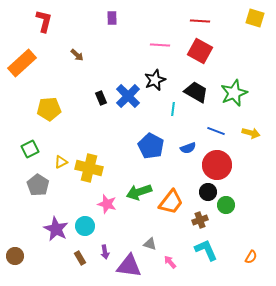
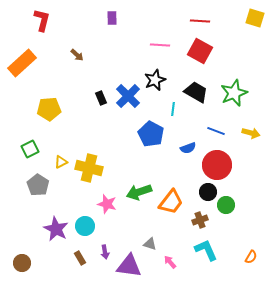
red L-shape: moved 2 px left, 1 px up
blue pentagon: moved 12 px up
brown circle: moved 7 px right, 7 px down
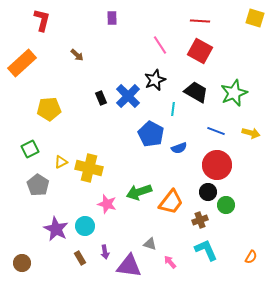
pink line: rotated 54 degrees clockwise
blue semicircle: moved 9 px left
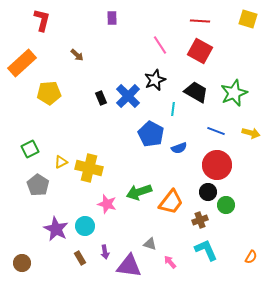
yellow square: moved 7 px left, 1 px down
yellow pentagon: moved 16 px up
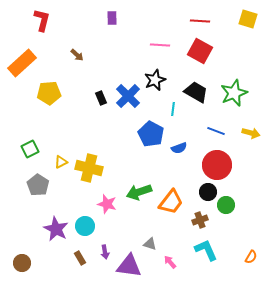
pink line: rotated 54 degrees counterclockwise
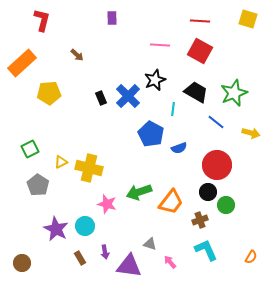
blue line: moved 9 px up; rotated 18 degrees clockwise
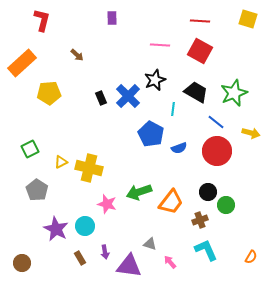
red circle: moved 14 px up
gray pentagon: moved 1 px left, 5 px down
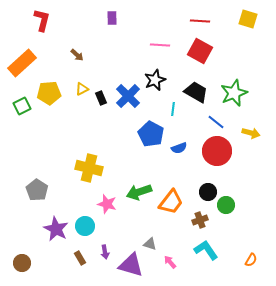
green square: moved 8 px left, 43 px up
yellow triangle: moved 21 px right, 73 px up
cyan L-shape: rotated 10 degrees counterclockwise
orange semicircle: moved 3 px down
purple triangle: moved 2 px right, 1 px up; rotated 8 degrees clockwise
